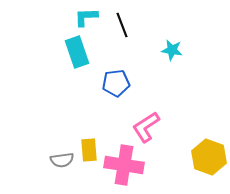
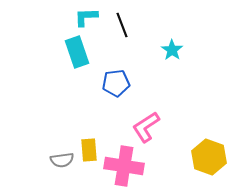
cyan star: rotated 25 degrees clockwise
pink cross: moved 1 px down
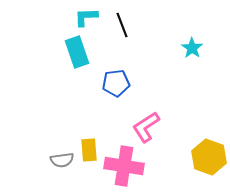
cyan star: moved 20 px right, 2 px up
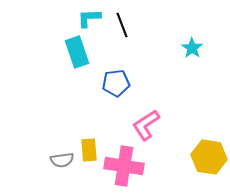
cyan L-shape: moved 3 px right, 1 px down
pink L-shape: moved 2 px up
yellow hexagon: rotated 12 degrees counterclockwise
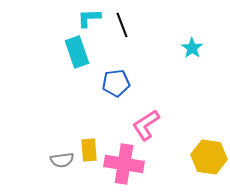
pink cross: moved 2 px up
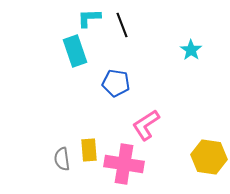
cyan star: moved 1 px left, 2 px down
cyan rectangle: moved 2 px left, 1 px up
blue pentagon: rotated 16 degrees clockwise
gray semicircle: moved 1 px up; rotated 90 degrees clockwise
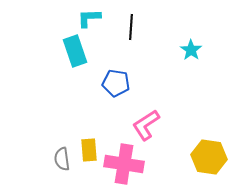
black line: moved 9 px right, 2 px down; rotated 25 degrees clockwise
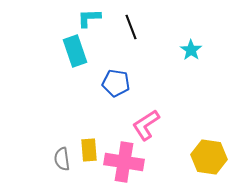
black line: rotated 25 degrees counterclockwise
pink cross: moved 2 px up
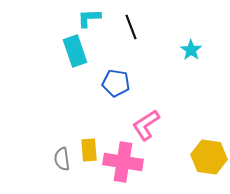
pink cross: moved 1 px left
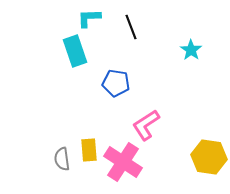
pink cross: rotated 24 degrees clockwise
